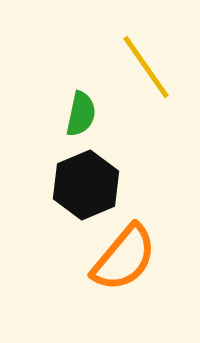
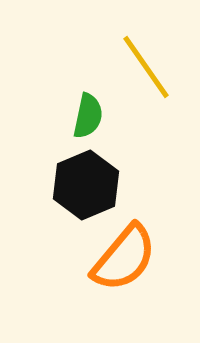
green semicircle: moved 7 px right, 2 px down
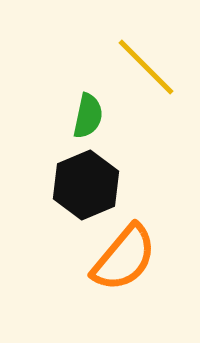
yellow line: rotated 10 degrees counterclockwise
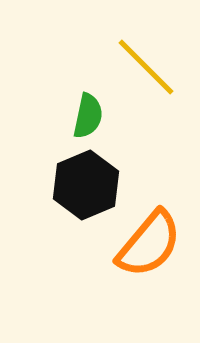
orange semicircle: moved 25 px right, 14 px up
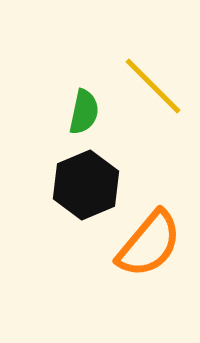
yellow line: moved 7 px right, 19 px down
green semicircle: moved 4 px left, 4 px up
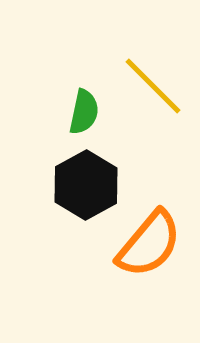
black hexagon: rotated 6 degrees counterclockwise
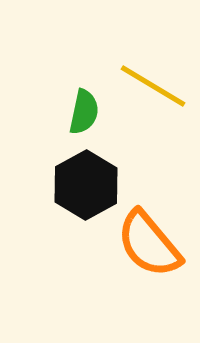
yellow line: rotated 14 degrees counterclockwise
orange semicircle: rotated 100 degrees clockwise
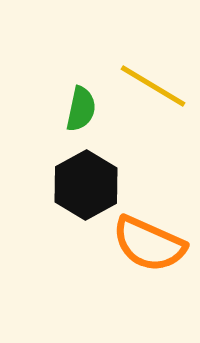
green semicircle: moved 3 px left, 3 px up
orange semicircle: rotated 26 degrees counterclockwise
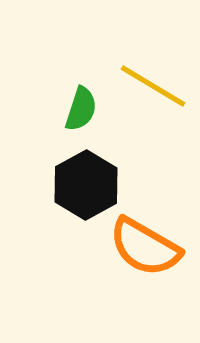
green semicircle: rotated 6 degrees clockwise
orange semicircle: moved 4 px left, 3 px down; rotated 6 degrees clockwise
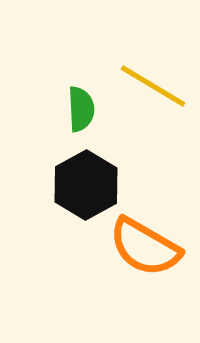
green semicircle: rotated 21 degrees counterclockwise
